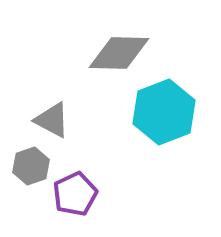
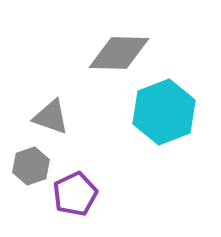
gray triangle: moved 1 px left, 3 px up; rotated 9 degrees counterclockwise
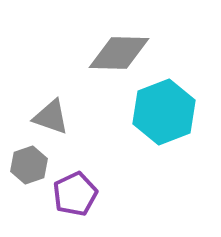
gray hexagon: moved 2 px left, 1 px up
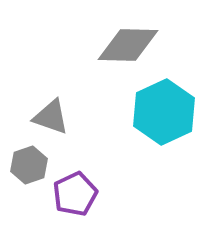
gray diamond: moved 9 px right, 8 px up
cyan hexagon: rotated 4 degrees counterclockwise
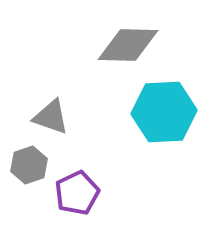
cyan hexagon: rotated 22 degrees clockwise
purple pentagon: moved 2 px right, 1 px up
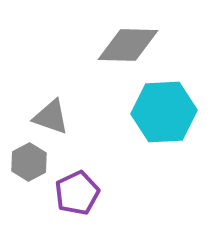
gray hexagon: moved 3 px up; rotated 9 degrees counterclockwise
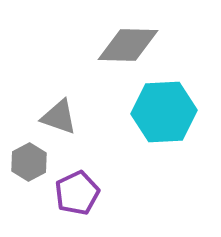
gray triangle: moved 8 px right
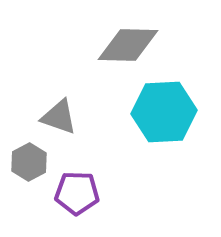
purple pentagon: rotated 27 degrees clockwise
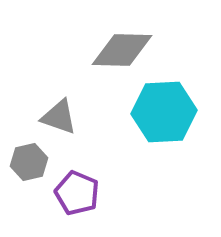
gray diamond: moved 6 px left, 5 px down
gray hexagon: rotated 15 degrees clockwise
purple pentagon: rotated 21 degrees clockwise
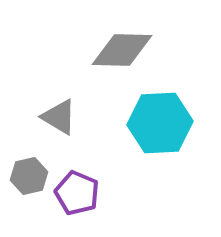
cyan hexagon: moved 4 px left, 11 px down
gray triangle: rotated 12 degrees clockwise
gray hexagon: moved 14 px down
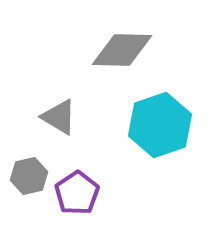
cyan hexagon: moved 2 px down; rotated 16 degrees counterclockwise
purple pentagon: rotated 15 degrees clockwise
